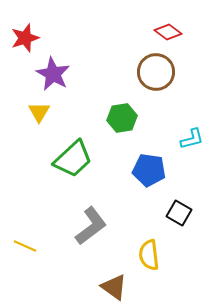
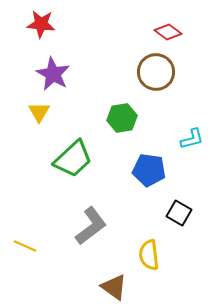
red star: moved 16 px right, 14 px up; rotated 24 degrees clockwise
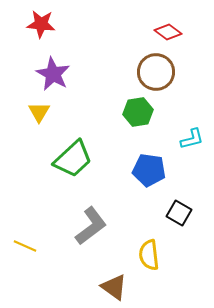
green hexagon: moved 16 px right, 6 px up
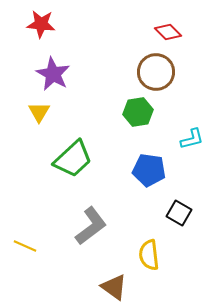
red diamond: rotated 8 degrees clockwise
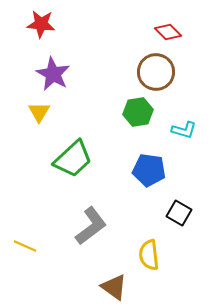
cyan L-shape: moved 8 px left, 9 px up; rotated 30 degrees clockwise
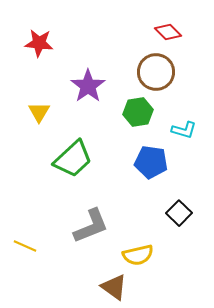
red star: moved 2 px left, 19 px down
purple star: moved 35 px right, 12 px down; rotated 8 degrees clockwise
blue pentagon: moved 2 px right, 8 px up
black square: rotated 15 degrees clockwise
gray L-shape: rotated 15 degrees clockwise
yellow semicircle: moved 11 px left; rotated 96 degrees counterclockwise
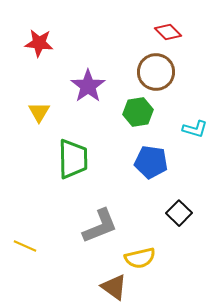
cyan L-shape: moved 11 px right, 1 px up
green trapezoid: rotated 48 degrees counterclockwise
gray L-shape: moved 9 px right
yellow semicircle: moved 2 px right, 3 px down
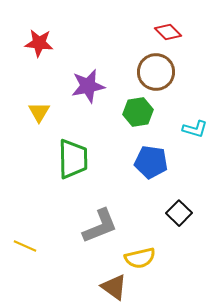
purple star: rotated 24 degrees clockwise
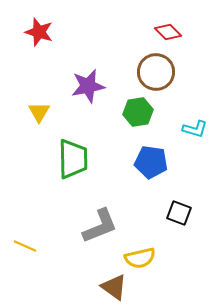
red star: moved 11 px up; rotated 12 degrees clockwise
black square: rotated 25 degrees counterclockwise
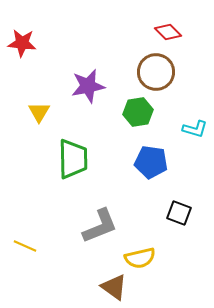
red star: moved 17 px left, 11 px down; rotated 12 degrees counterclockwise
